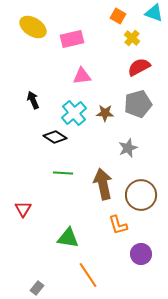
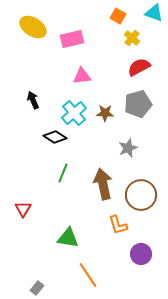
green line: rotated 72 degrees counterclockwise
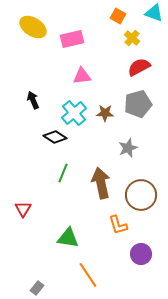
brown arrow: moved 2 px left, 1 px up
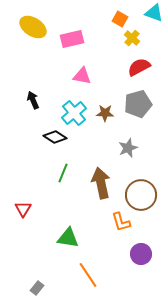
orange square: moved 2 px right, 3 px down
pink triangle: rotated 18 degrees clockwise
orange L-shape: moved 3 px right, 3 px up
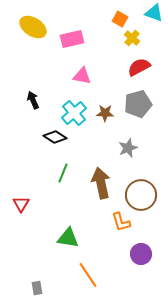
red triangle: moved 2 px left, 5 px up
gray rectangle: rotated 48 degrees counterclockwise
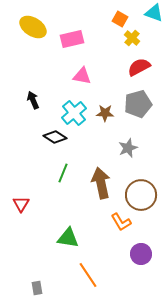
orange L-shape: rotated 15 degrees counterclockwise
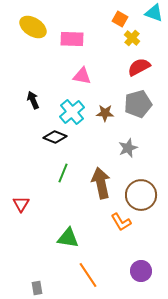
pink rectangle: rotated 15 degrees clockwise
cyan cross: moved 2 px left, 1 px up
black diamond: rotated 10 degrees counterclockwise
purple circle: moved 17 px down
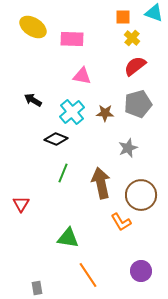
orange square: moved 3 px right, 2 px up; rotated 28 degrees counterclockwise
red semicircle: moved 4 px left, 1 px up; rotated 10 degrees counterclockwise
black arrow: rotated 36 degrees counterclockwise
black diamond: moved 1 px right, 2 px down
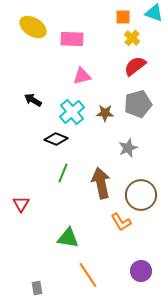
pink triangle: rotated 24 degrees counterclockwise
